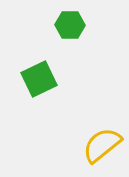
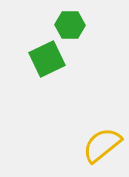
green square: moved 8 px right, 20 px up
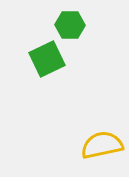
yellow semicircle: rotated 27 degrees clockwise
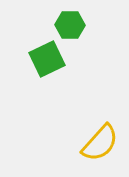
yellow semicircle: moved 2 px left, 2 px up; rotated 144 degrees clockwise
